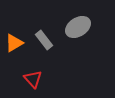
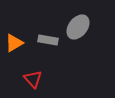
gray ellipse: rotated 20 degrees counterclockwise
gray rectangle: moved 4 px right; rotated 42 degrees counterclockwise
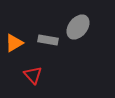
red triangle: moved 4 px up
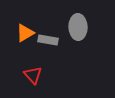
gray ellipse: rotated 40 degrees counterclockwise
orange triangle: moved 11 px right, 10 px up
